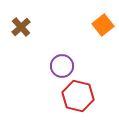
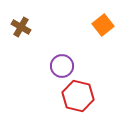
brown cross: rotated 18 degrees counterclockwise
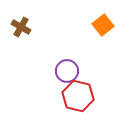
purple circle: moved 5 px right, 5 px down
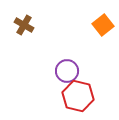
brown cross: moved 3 px right, 2 px up
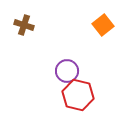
brown cross: rotated 12 degrees counterclockwise
red hexagon: moved 1 px up
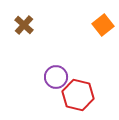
brown cross: rotated 24 degrees clockwise
purple circle: moved 11 px left, 6 px down
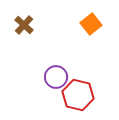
orange square: moved 12 px left, 1 px up
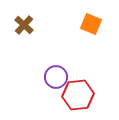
orange square: rotated 30 degrees counterclockwise
red hexagon: rotated 20 degrees counterclockwise
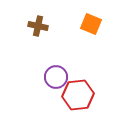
brown cross: moved 14 px right, 1 px down; rotated 30 degrees counterclockwise
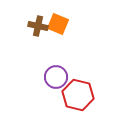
orange square: moved 33 px left
red hexagon: rotated 20 degrees clockwise
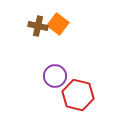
orange square: rotated 15 degrees clockwise
purple circle: moved 1 px left, 1 px up
